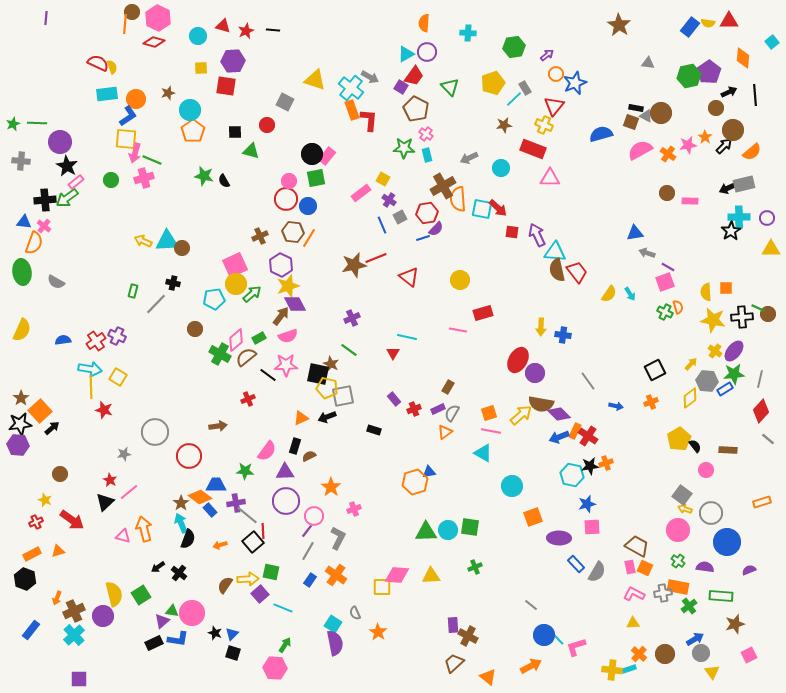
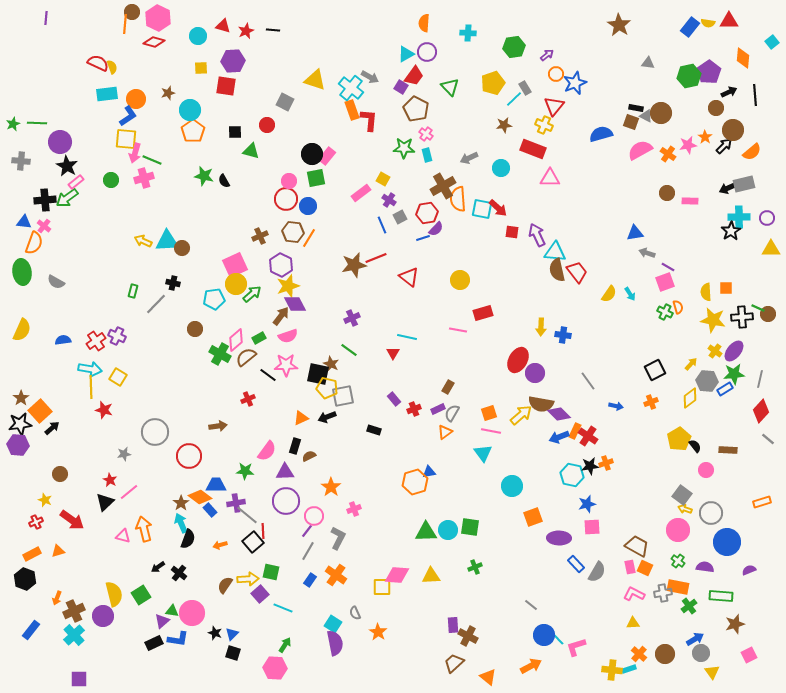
cyan triangle at (483, 453): rotated 24 degrees clockwise
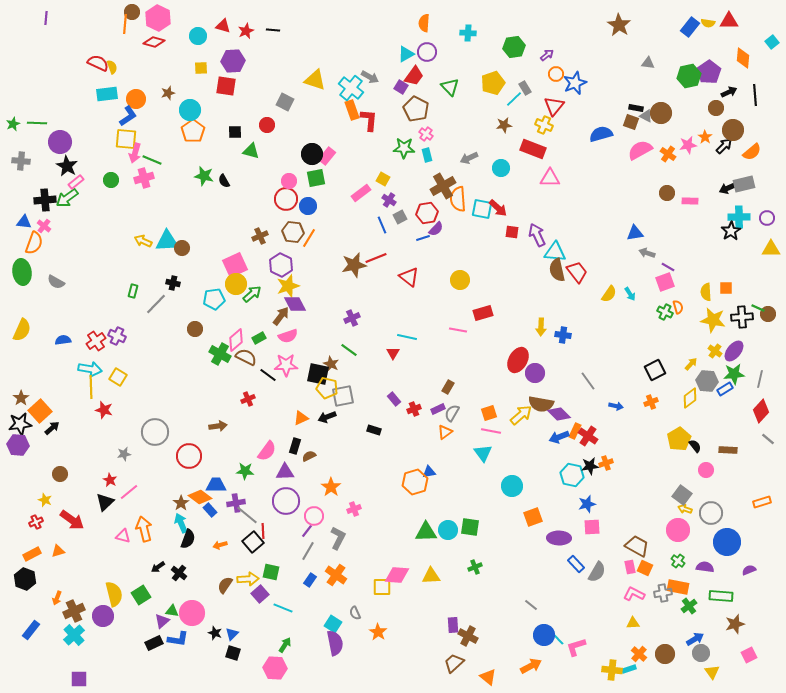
brown semicircle at (246, 357): rotated 65 degrees clockwise
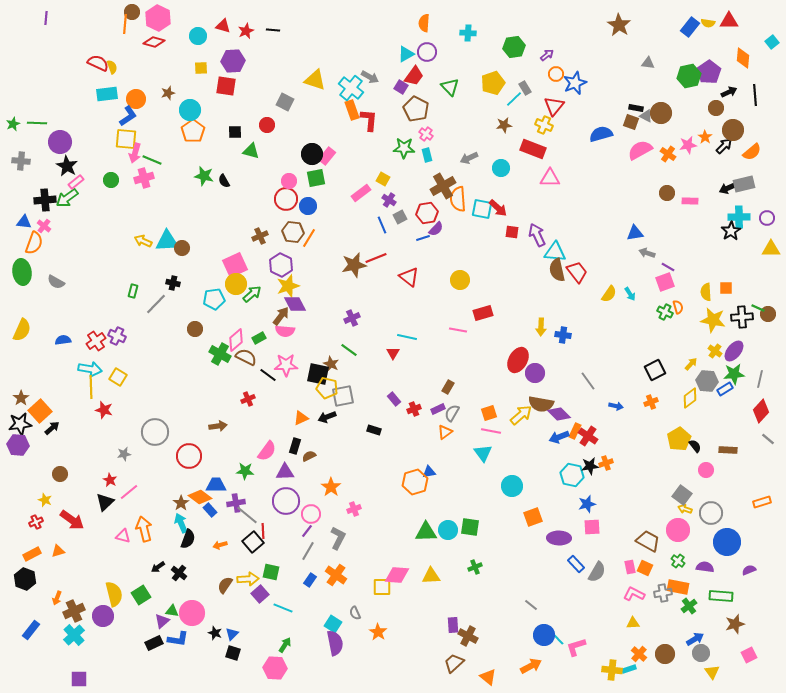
pink semicircle at (288, 336): moved 3 px left, 5 px up; rotated 24 degrees clockwise
pink circle at (314, 516): moved 3 px left, 2 px up
brown trapezoid at (637, 546): moved 11 px right, 5 px up
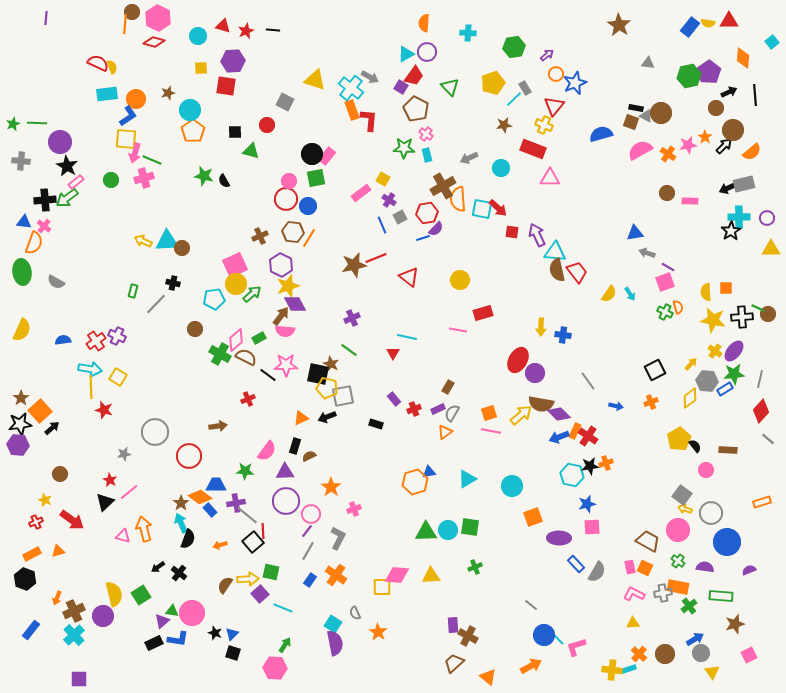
black rectangle at (374, 430): moved 2 px right, 6 px up
cyan triangle at (483, 453): moved 16 px left, 26 px down; rotated 36 degrees clockwise
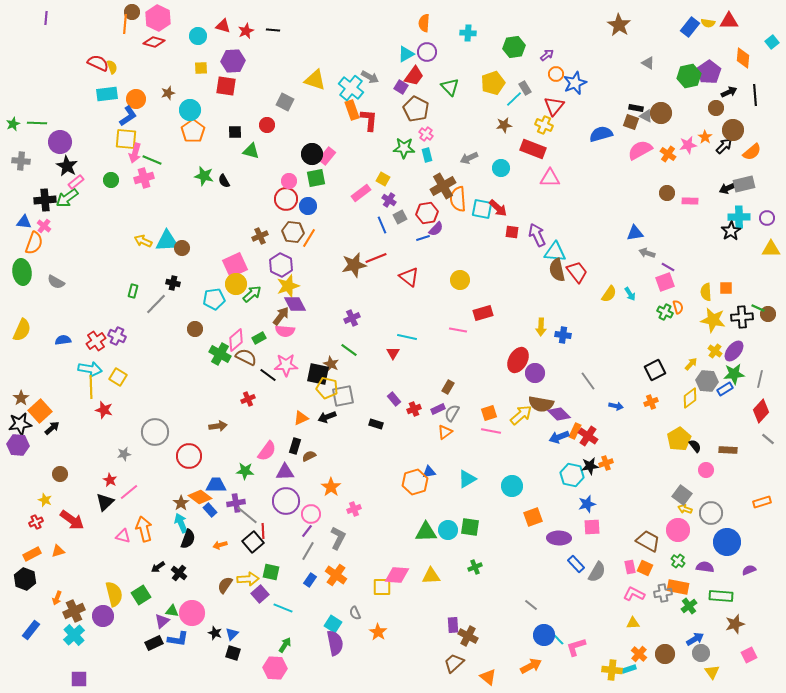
gray triangle at (648, 63): rotated 24 degrees clockwise
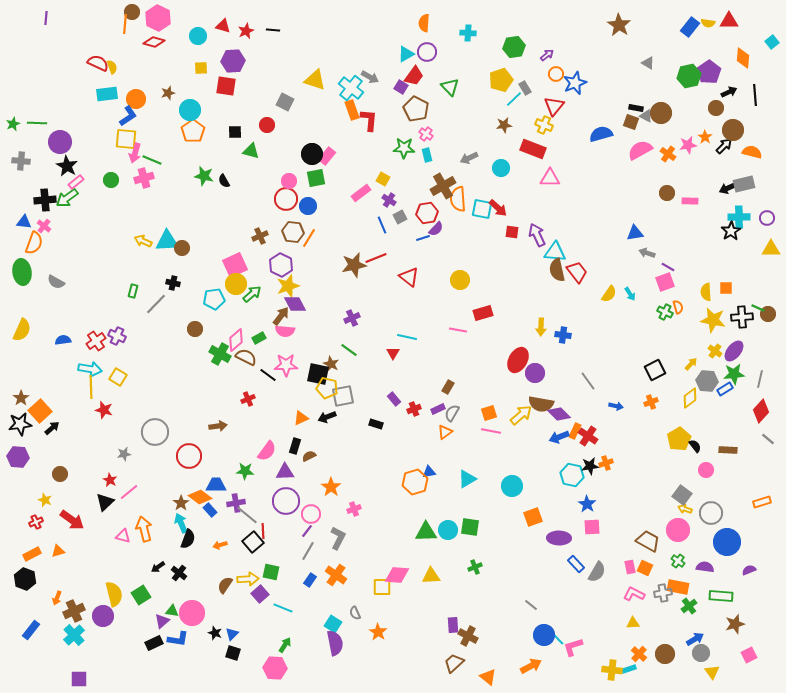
yellow pentagon at (493, 83): moved 8 px right, 3 px up
orange semicircle at (752, 152): rotated 126 degrees counterclockwise
purple hexagon at (18, 445): moved 12 px down
blue star at (587, 504): rotated 24 degrees counterclockwise
pink L-shape at (576, 647): moved 3 px left
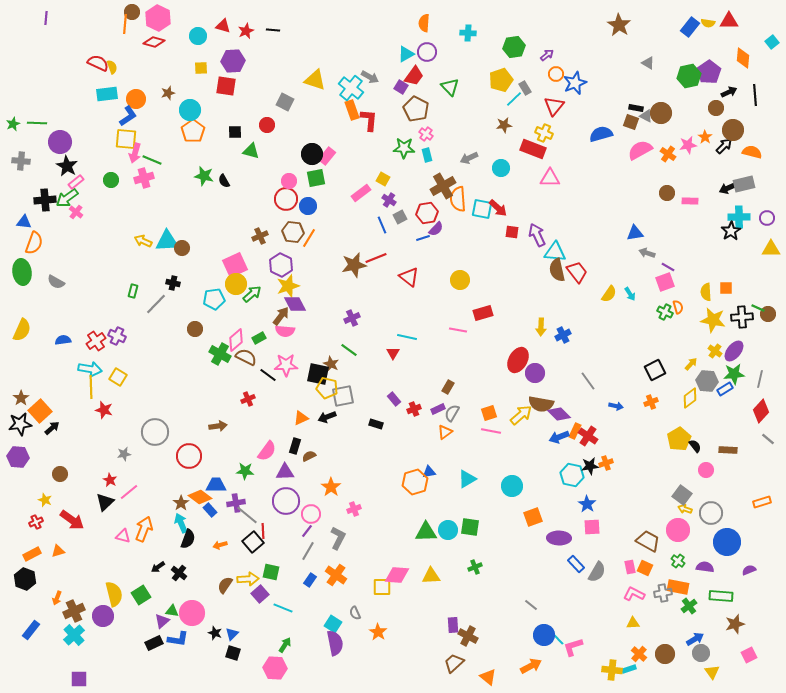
yellow cross at (544, 125): moved 8 px down
pink cross at (44, 226): moved 32 px right, 14 px up
blue cross at (563, 335): rotated 35 degrees counterclockwise
orange arrow at (144, 529): rotated 35 degrees clockwise
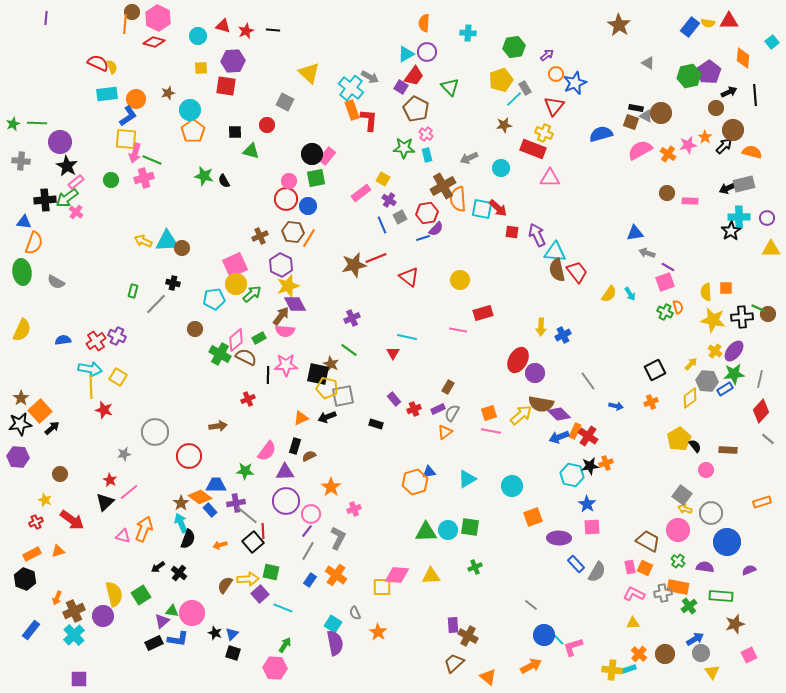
yellow triangle at (315, 80): moved 6 px left, 7 px up; rotated 25 degrees clockwise
black line at (268, 375): rotated 54 degrees clockwise
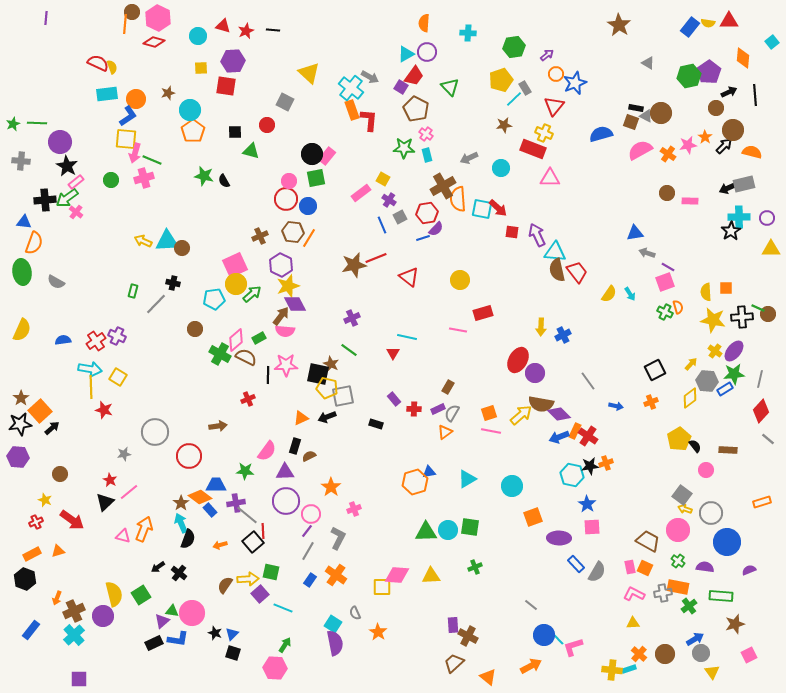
red cross at (414, 409): rotated 24 degrees clockwise
